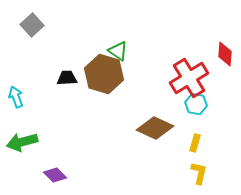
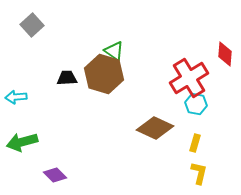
green triangle: moved 4 px left
cyan arrow: rotated 75 degrees counterclockwise
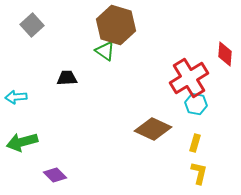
green triangle: moved 9 px left
brown hexagon: moved 12 px right, 49 px up
brown diamond: moved 2 px left, 1 px down
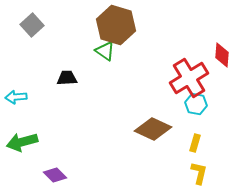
red diamond: moved 3 px left, 1 px down
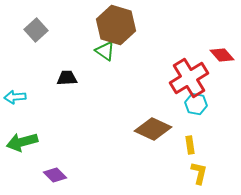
gray square: moved 4 px right, 5 px down
red diamond: rotated 45 degrees counterclockwise
cyan arrow: moved 1 px left
yellow rectangle: moved 5 px left, 2 px down; rotated 24 degrees counterclockwise
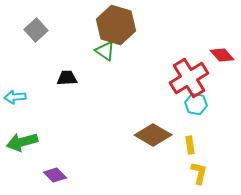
brown diamond: moved 6 px down; rotated 6 degrees clockwise
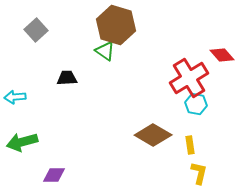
purple diamond: moved 1 px left; rotated 45 degrees counterclockwise
